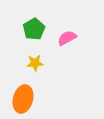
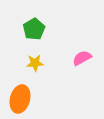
pink semicircle: moved 15 px right, 20 px down
orange ellipse: moved 3 px left
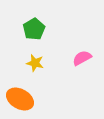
yellow star: rotated 18 degrees clockwise
orange ellipse: rotated 76 degrees counterclockwise
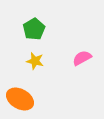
yellow star: moved 2 px up
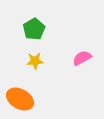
yellow star: rotated 18 degrees counterclockwise
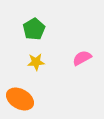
yellow star: moved 1 px right, 1 px down
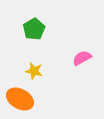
yellow star: moved 2 px left, 9 px down; rotated 18 degrees clockwise
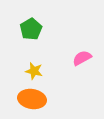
green pentagon: moved 3 px left
orange ellipse: moved 12 px right; rotated 20 degrees counterclockwise
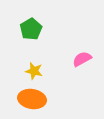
pink semicircle: moved 1 px down
